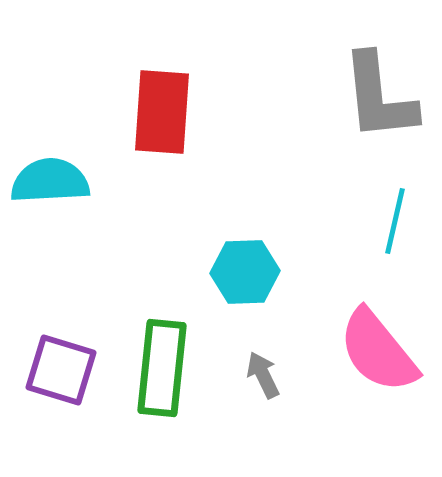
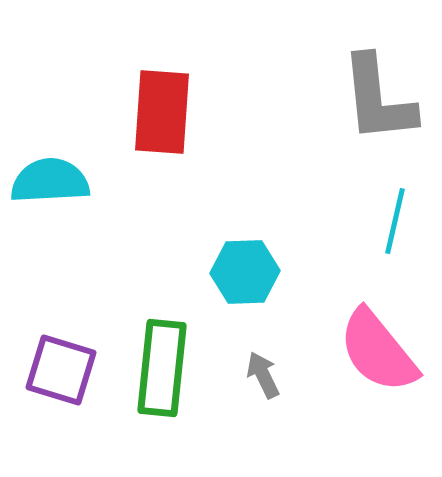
gray L-shape: moved 1 px left, 2 px down
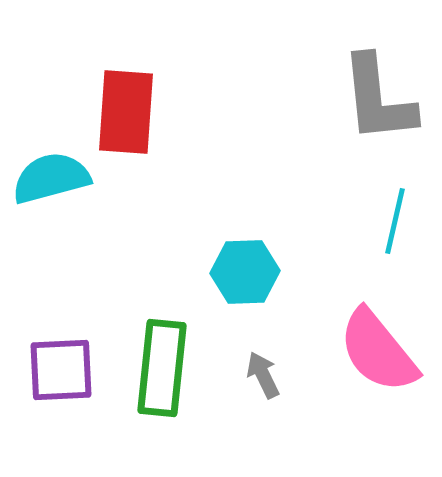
red rectangle: moved 36 px left
cyan semicircle: moved 1 px right, 3 px up; rotated 12 degrees counterclockwise
purple square: rotated 20 degrees counterclockwise
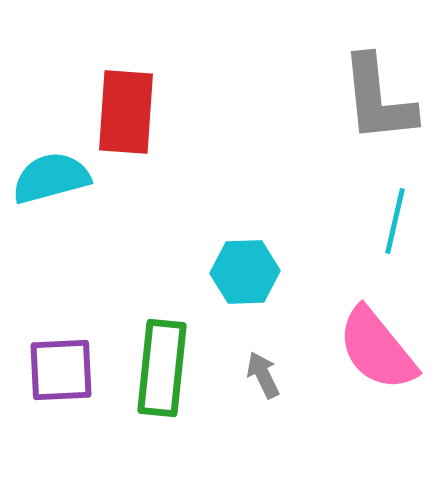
pink semicircle: moved 1 px left, 2 px up
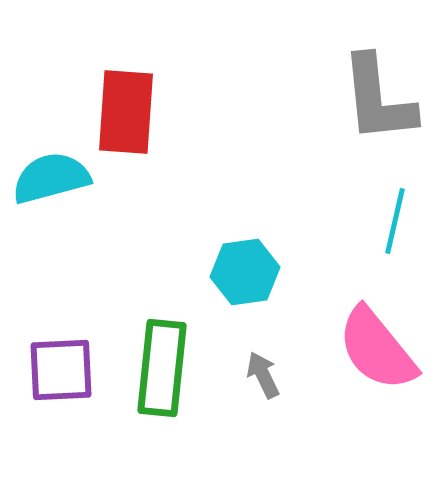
cyan hexagon: rotated 6 degrees counterclockwise
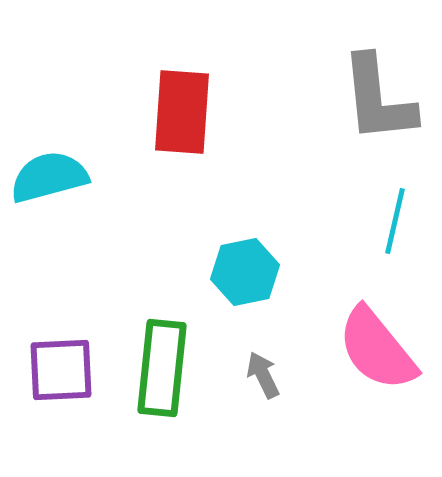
red rectangle: moved 56 px right
cyan semicircle: moved 2 px left, 1 px up
cyan hexagon: rotated 4 degrees counterclockwise
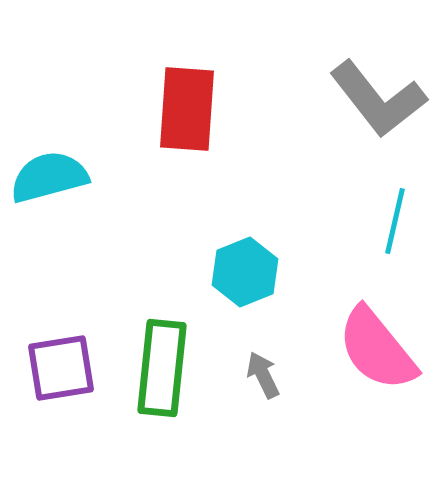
gray L-shape: rotated 32 degrees counterclockwise
red rectangle: moved 5 px right, 3 px up
cyan hexagon: rotated 10 degrees counterclockwise
purple square: moved 2 px up; rotated 6 degrees counterclockwise
